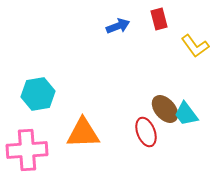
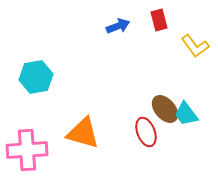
red rectangle: moved 1 px down
cyan hexagon: moved 2 px left, 17 px up
orange triangle: rotated 18 degrees clockwise
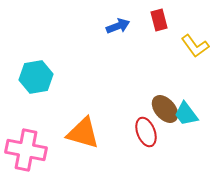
pink cross: moved 1 px left; rotated 15 degrees clockwise
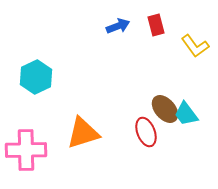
red rectangle: moved 3 px left, 5 px down
cyan hexagon: rotated 16 degrees counterclockwise
orange triangle: rotated 33 degrees counterclockwise
pink cross: rotated 12 degrees counterclockwise
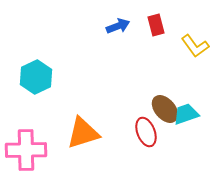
cyan trapezoid: rotated 108 degrees clockwise
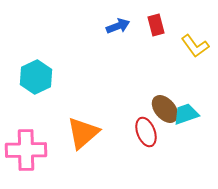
orange triangle: rotated 24 degrees counterclockwise
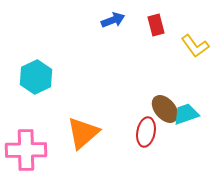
blue arrow: moved 5 px left, 6 px up
red ellipse: rotated 32 degrees clockwise
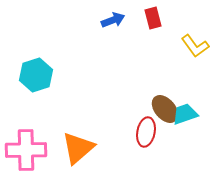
red rectangle: moved 3 px left, 7 px up
cyan hexagon: moved 2 px up; rotated 8 degrees clockwise
cyan trapezoid: moved 1 px left
orange triangle: moved 5 px left, 15 px down
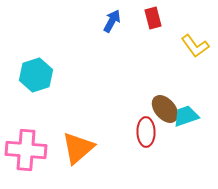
blue arrow: moved 1 px left, 1 px down; rotated 40 degrees counterclockwise
cyan trapezoid: moved 1 px right, 2 px down
red ellipse: rotated 12 degrees counterclockwise
pink cross: rotated 6 degrees clockwise
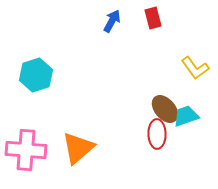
yellow L-shape: moved 22 px down
red ellipse: moved 11 px right, 2 px down
